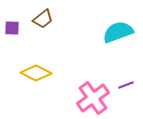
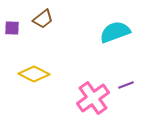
cyan semicircle: moved 3 px left
yellow diamond: moved 2 px left, 1 px down
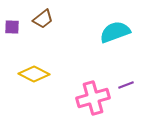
purple square: moved 1 px up
pink cross: rotated 20 degrees clockwise
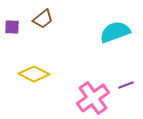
pink cross: rotated 20 degrees counterclockwise
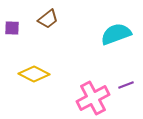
brown trapezoid: moved 5 px right
purple square: moved 1 px down
cyan semicircle: moved 1 px right, 2 px down
pink cross: rotated 8 degrees clockwise
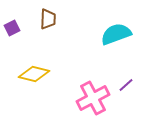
brown trapezoid: rotated 50 degrees counterclockwise
purple square: rotated 28 degrees counterclockwise
yellow diamond: rotated 12 degrees counterclockwise
purple line: rotated 21 degrees counterclockwise
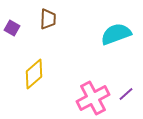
purple square: rotated 35 degrees counterclockwise
yellow diamond: rotated 56 degrees counterclockwise
purple line: moved 9 px down
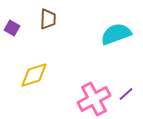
yellow diamond: moved 1 px down; rotated 24 degrees clockwise
pink cross: moved 1 px right, 1 px down
